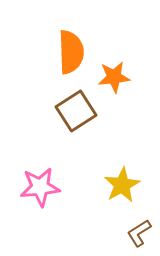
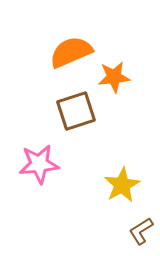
orange semicircle: rotated 111 degrees counterclockwise
brown square: rotated 15 degrees clockwise
pink star: moved 1 px left, 23 px up
brown L-shape: moved 2 px right, 2 px up
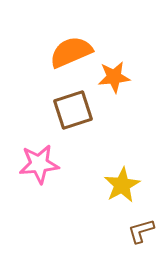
brown square: moved 3 px left, 1 px up
brown L-shape: rotated 16 degrees clockwise
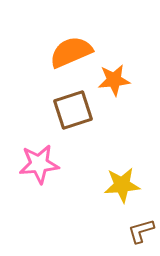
orange star: moved 3 px down
yellow star: rotated 24 degrees clockwise
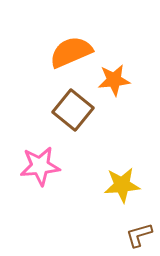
brown square: rotated 33 degrees counterclockwise
pink star: moved 1 px right, 2 px down
brown L-shape: moved 2 px left, 4 px down
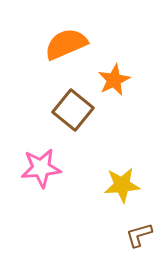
orange semicircle: moved 5 px left, 8 px up
orange star: rotated 20 degrees counterclockwise
pink star: moved 1 px right, 2 px down
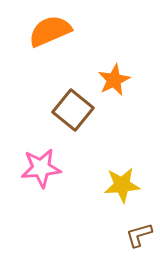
orange semicircle: moved 16 px left, 13 px up
